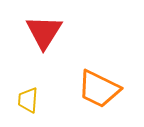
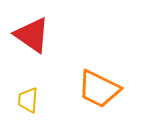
red triangle: moved 12 px left, 3 px down; rotated 27 degrees counterclockwise
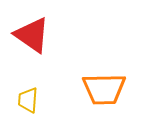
orange trapezoid: moved 5 px right; rotated 27 degrees counterclockwise
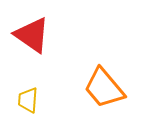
orange trapezoid: moved 1 px up; rotated 51 degrees clockwise
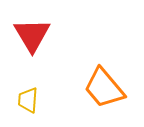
red triangle: rotated 24 degrees clockwise
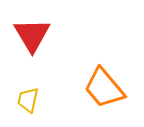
yellow trapezoid: rotated 8 degrees clockwise
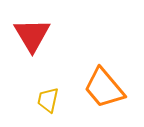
yellow trapezoid: moved 20 px right
